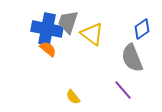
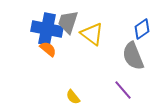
gray semicircle: moved 1 px right, 2 px up
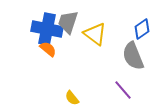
yellow triangle: moved 3 px right
yellow semicircle: moved 1 px left, 1 px down
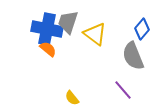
blue diamond: rotated 15 degrees counterclockwise
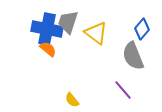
yellow triangle: moved 1 px right, 1 px up
yellow semicircle: moved 2 px down
